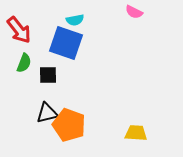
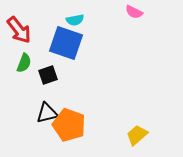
black square: rotated 18 degrees counterclockwise
yellow trapezoid: moved 1 px right, 2 px down; rotated 45 degrees counterclockwise
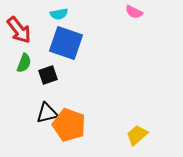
cyan semicircle: moved 16 px left, 6 px up
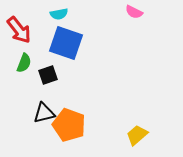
black triangle: moved 3 px left
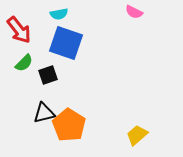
green semicircle: rotated 24 degrees clockwise
orange pentagon: rotated 12 degrees clockwise
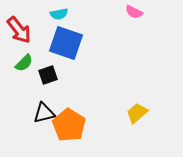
yellow trapezoid: moved 22 px up
